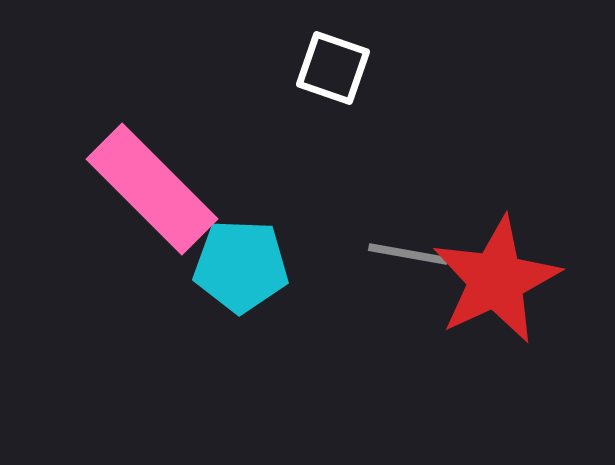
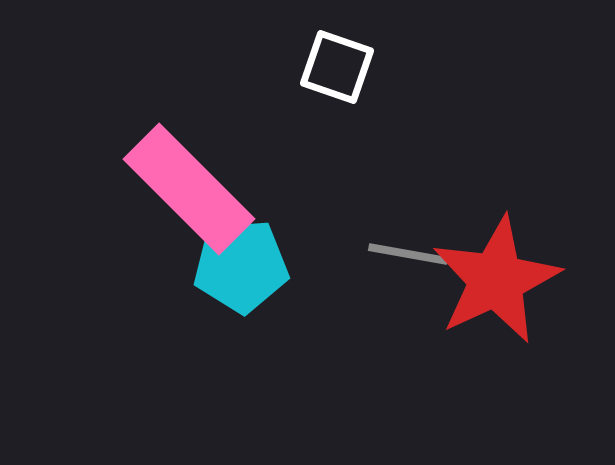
white square: moved 4 px right, 1 px up
pink rectangle: moved 37 px right
cyan pentagon: rotated 6 degrees counterclockwise
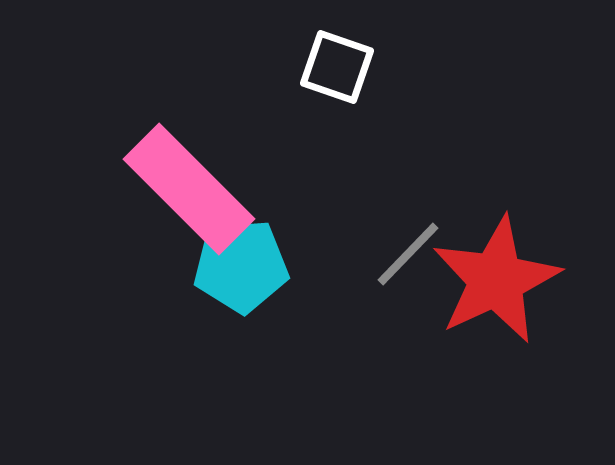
gray line: rotated 56 degrees counterclockwise
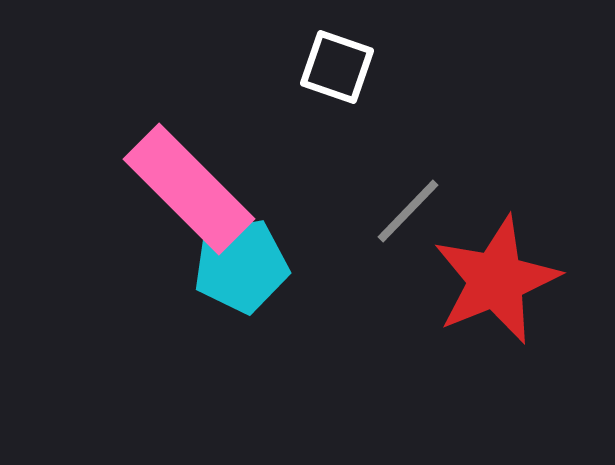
gray line: moved 43 px up
cyan pentagon: rotated 6 degrees counterclockwise
red star: rotated 3 degrees clockwise
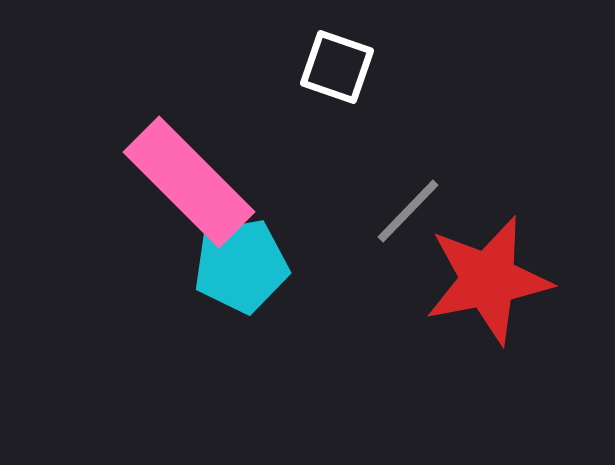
pink rectangle: moved 7 px up
red star: moved 8 px left; rotated 11 degrees clockwise
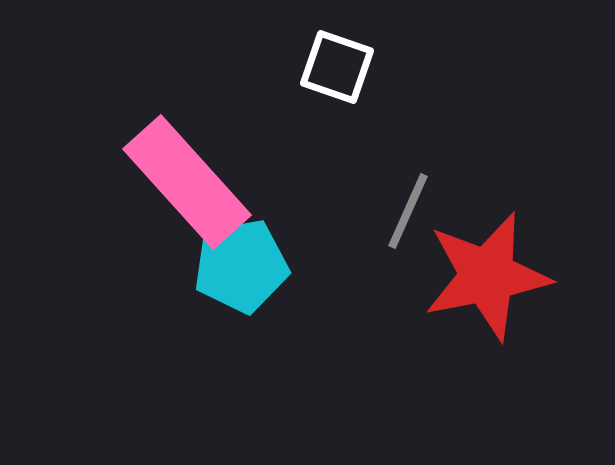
pink rectangle: moved 2 px left; rotated 3 degrees clockwise
gray line: rotated 20 degrees counterclockwise
red star: moved 1 px left, 4 px up
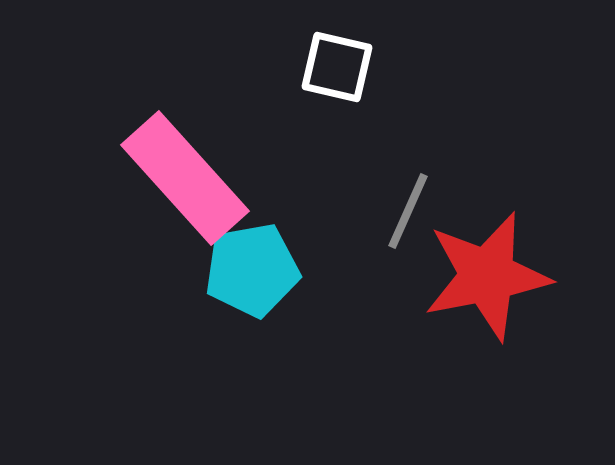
white square: rotated 6 degrees counterclockwise
pink rectangle: moved 2 px left, 4 px up
cyan pentagon: moved 11 px right, 4 px down
